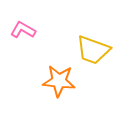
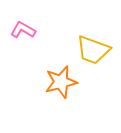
orange star: moved 2 px right, 1 px down; rotated 20 degrees counterclockwise
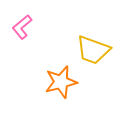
pink L-shape: moved 1 px left, 3 px up; rotated 70 degrees counterclockwise
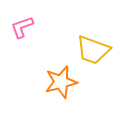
pink L-shape: rotated 20 degrees clockwise
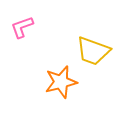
yellow trapezoid: moved 1 px down
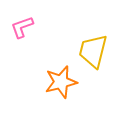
yellow trapezoid: rotated 84 degrees clockwise
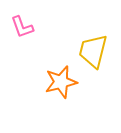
pink L-shape: rotated 90 degrees counterclockwise
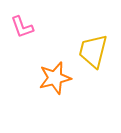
orange star: moved 6 px left, 4 px up
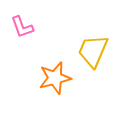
yellow trapezoid: rotated 9 degrees clockwise
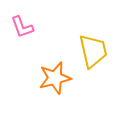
yellow trapezoid: rotated 144 degrees clockwise
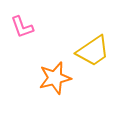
yellow trapezoid: rotated 69 degrees clockwise
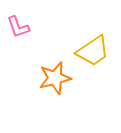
pink L-shape: moved 4 px left
